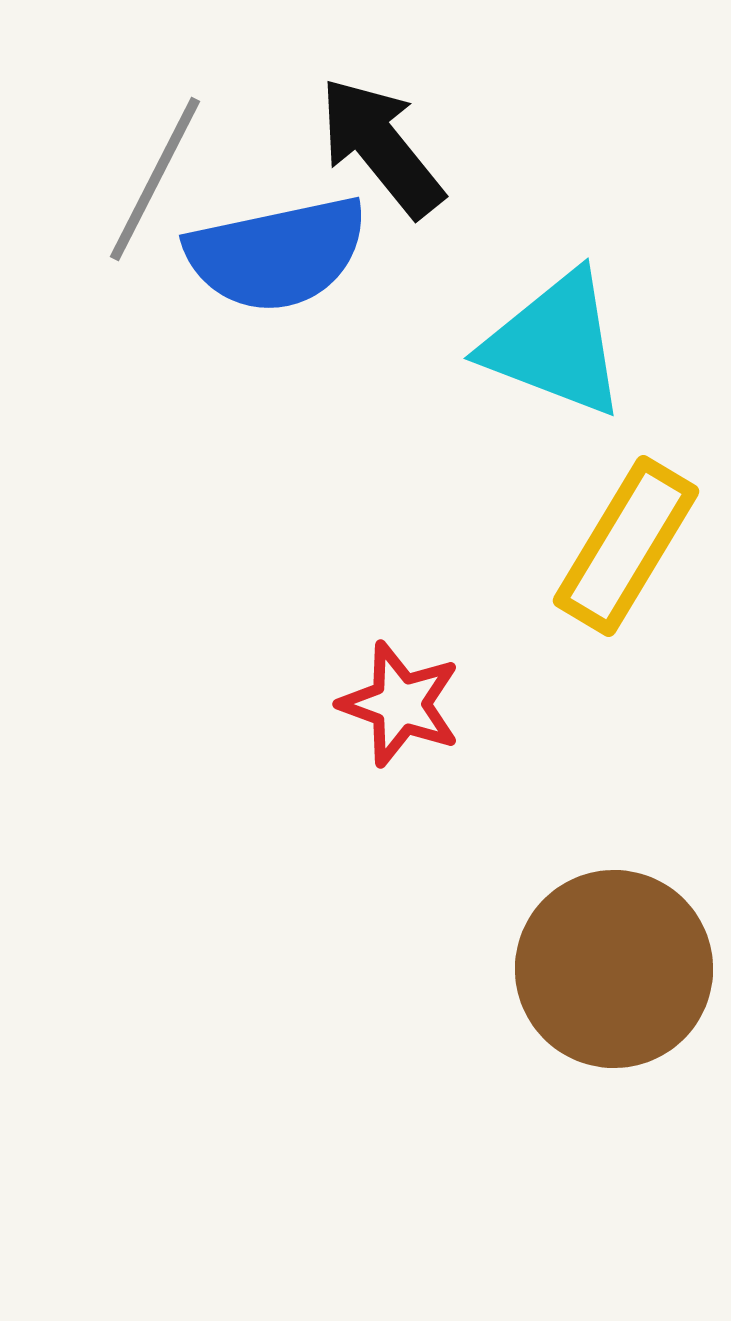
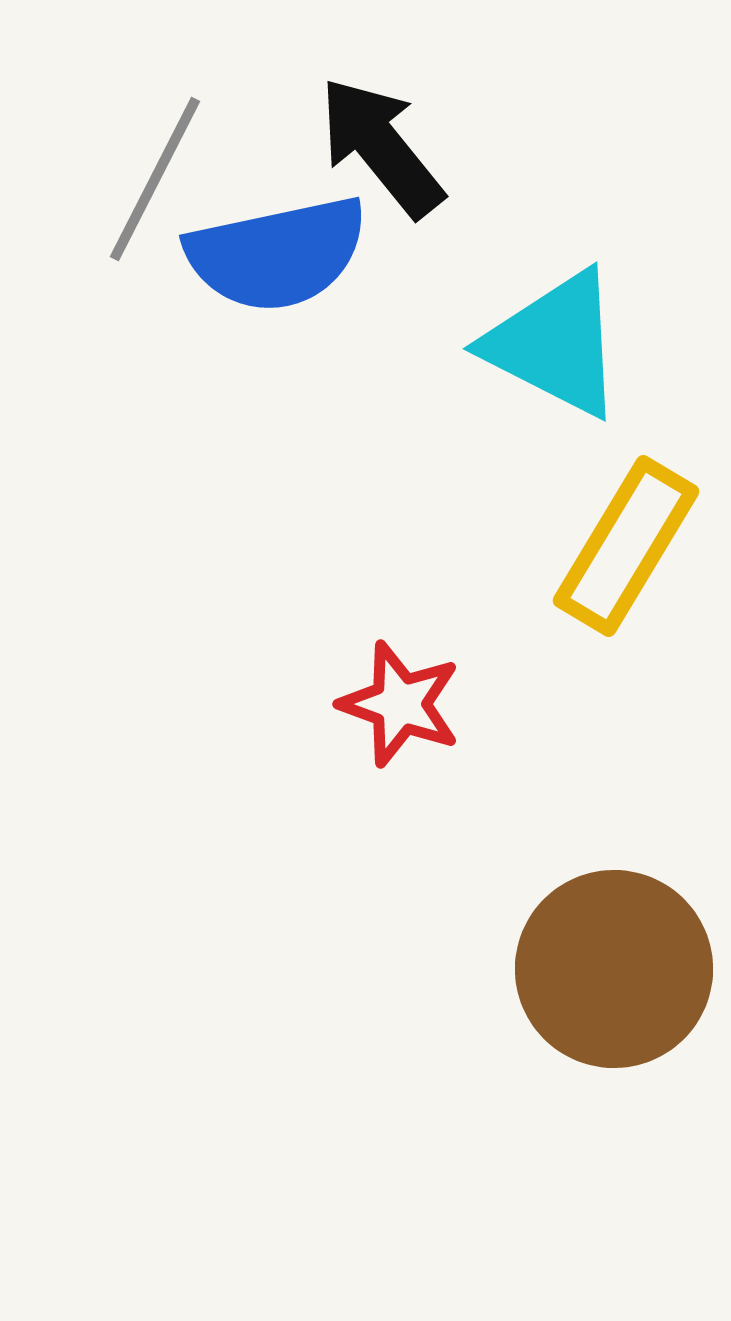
cyan triangle: rotated 6 degrees clockwise
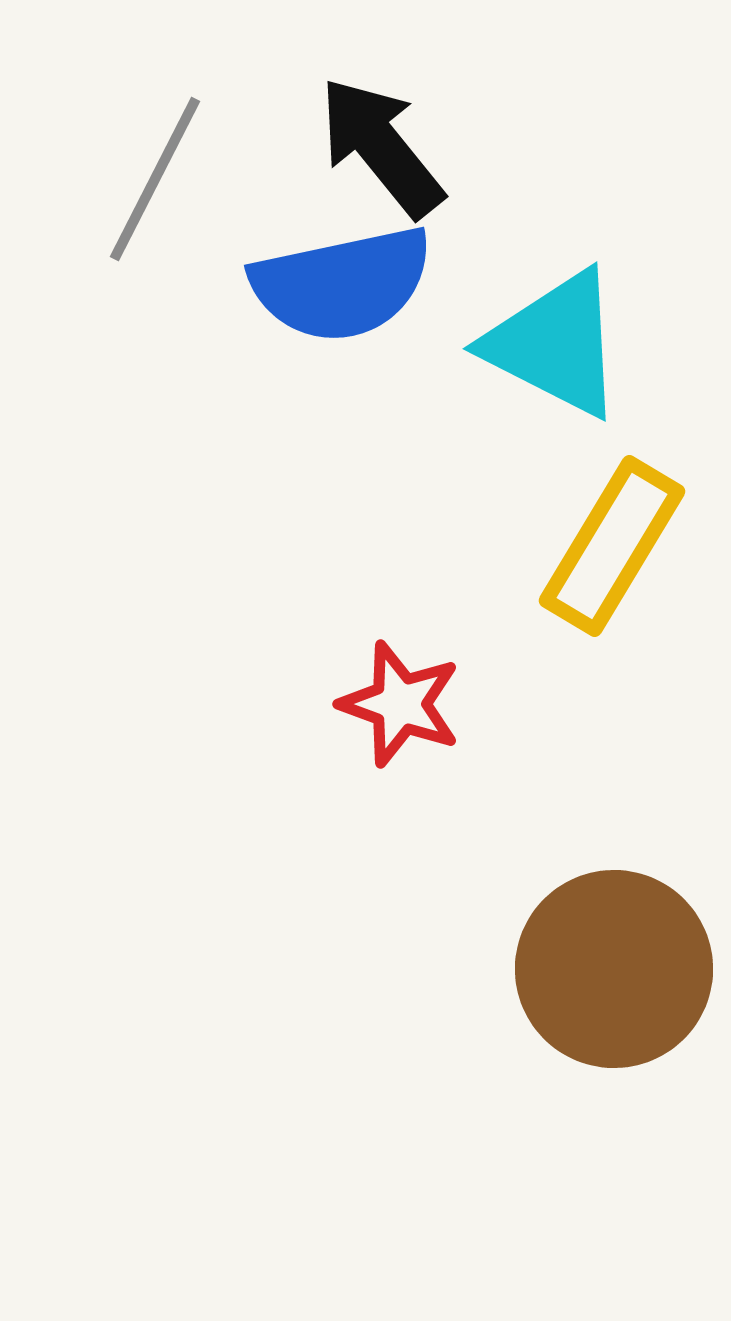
blue semicircle: moved 65 px right, 30 px down
yellow rectangle: moved 14 px left
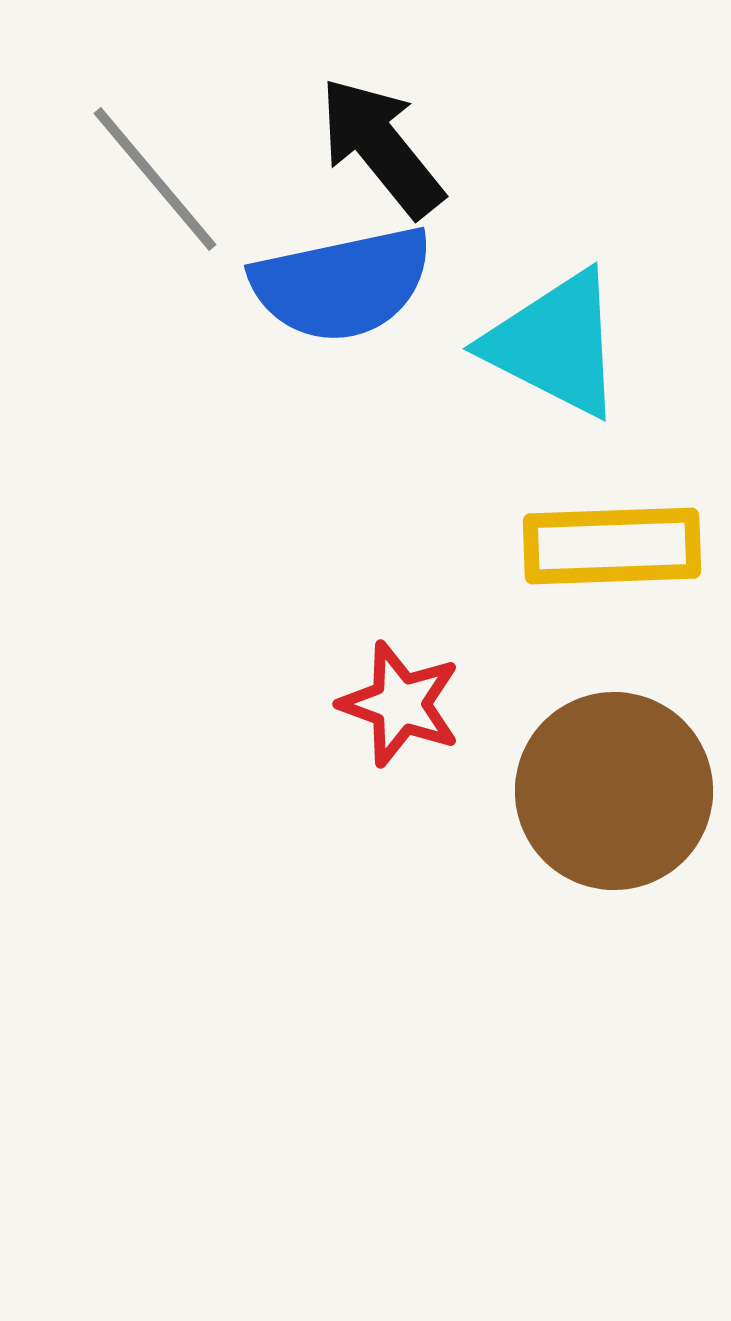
gray line: rotated 67 degrees counterclockwise
yellow rectangle: rotated 57 degrees clockwise
brown circle: moved 178 px up
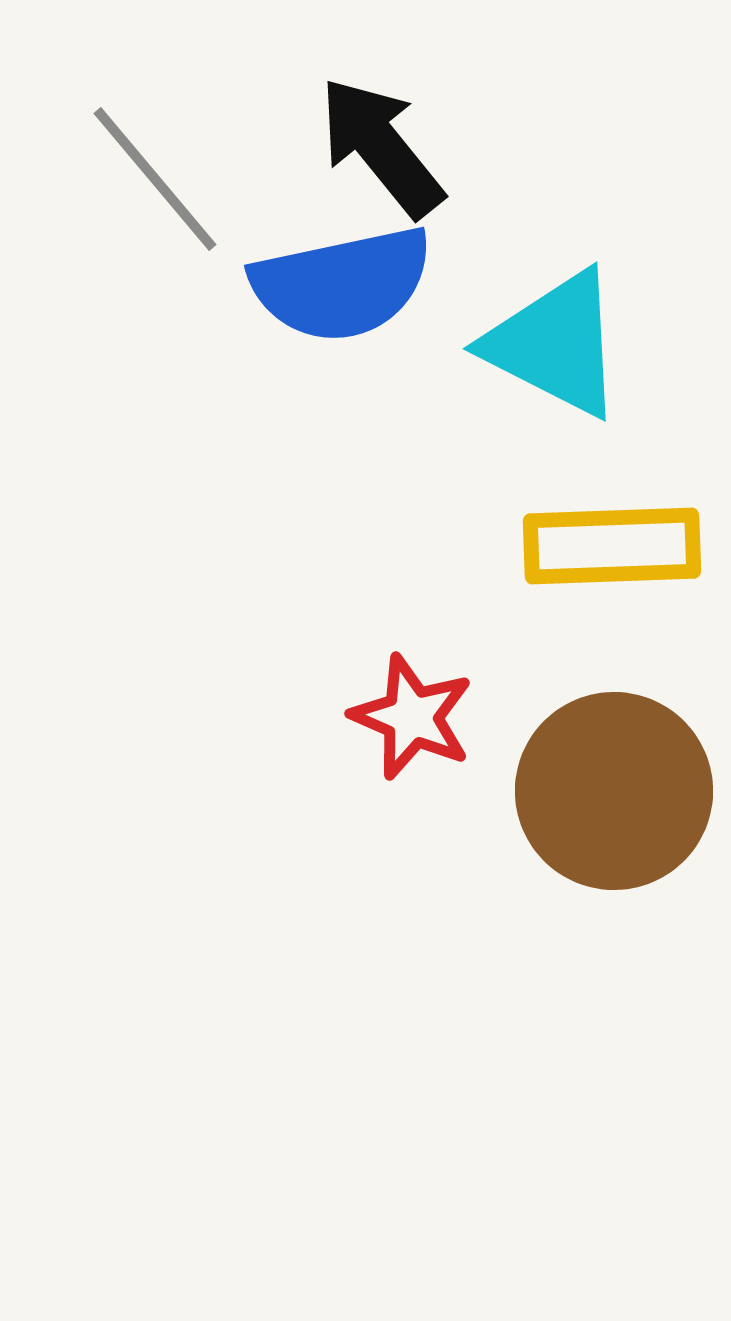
red star: moved 12 px right, 13 px down; rotated 3 degrees clockwise
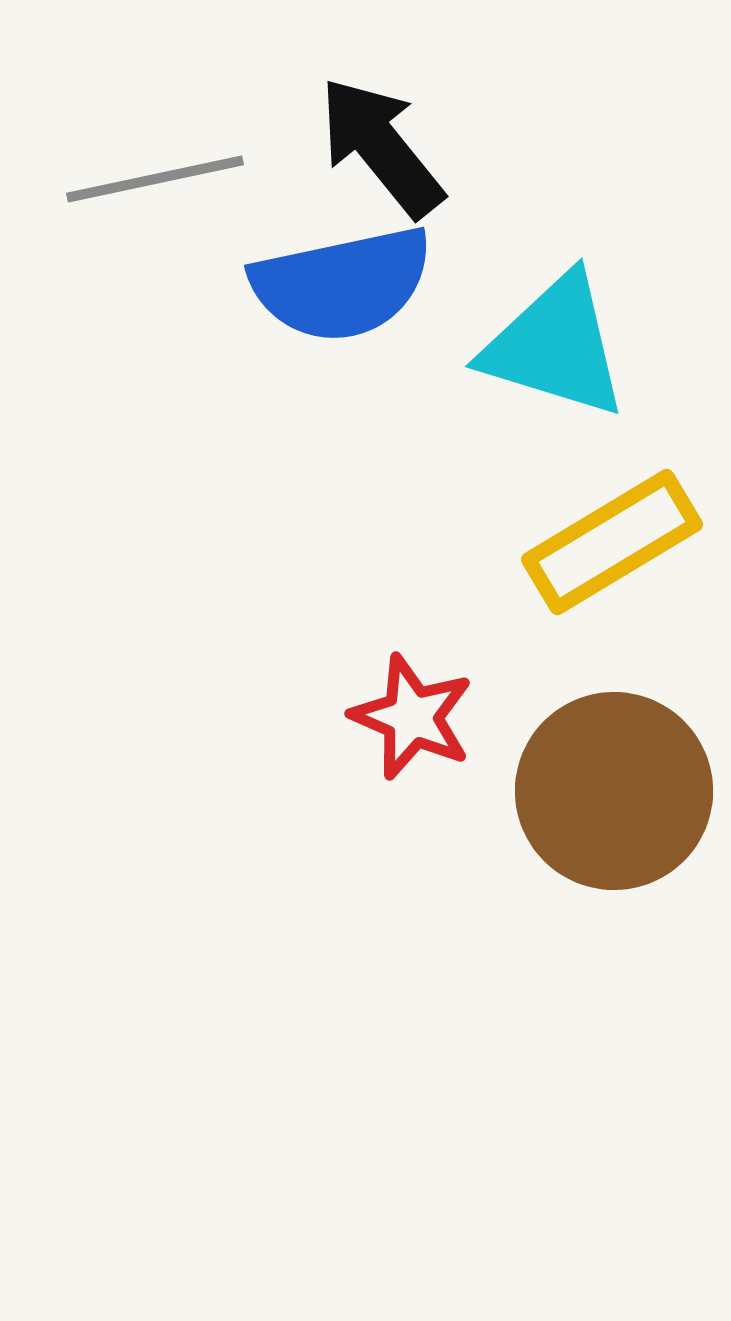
gray line: rotated 62 degrees counterclockwise
cyan triangle: moved 2 px down; rotated 10 degrees counterclockwise
yellow rectangle: moved 4 px up; rotated 29 degrees counterclockwise
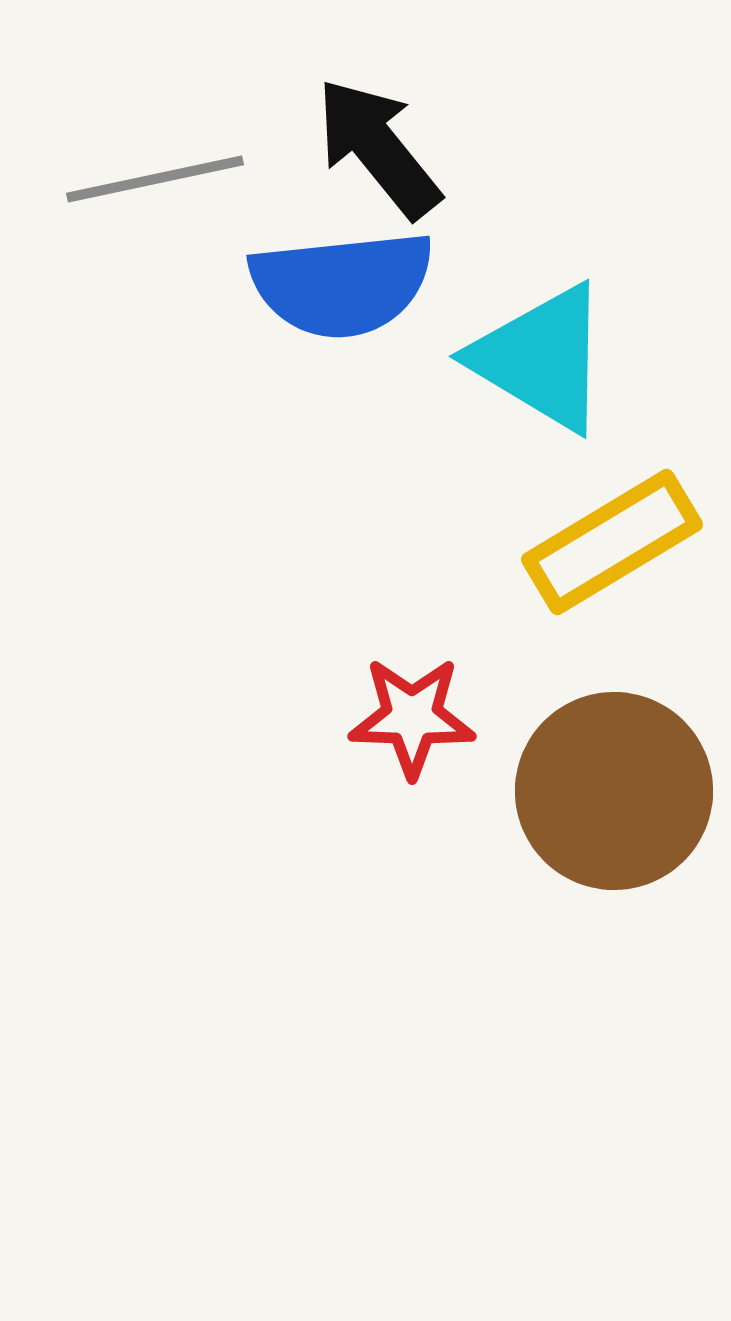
black arrow: moved 3 px left, 1 px down
blue semicircle: rotated 6 degrees clockwise
cyan triangle: moved 14 px left, 12 px down; rotated 14 degrees clockwise
red star: rotated 21 degrees counterclockwise
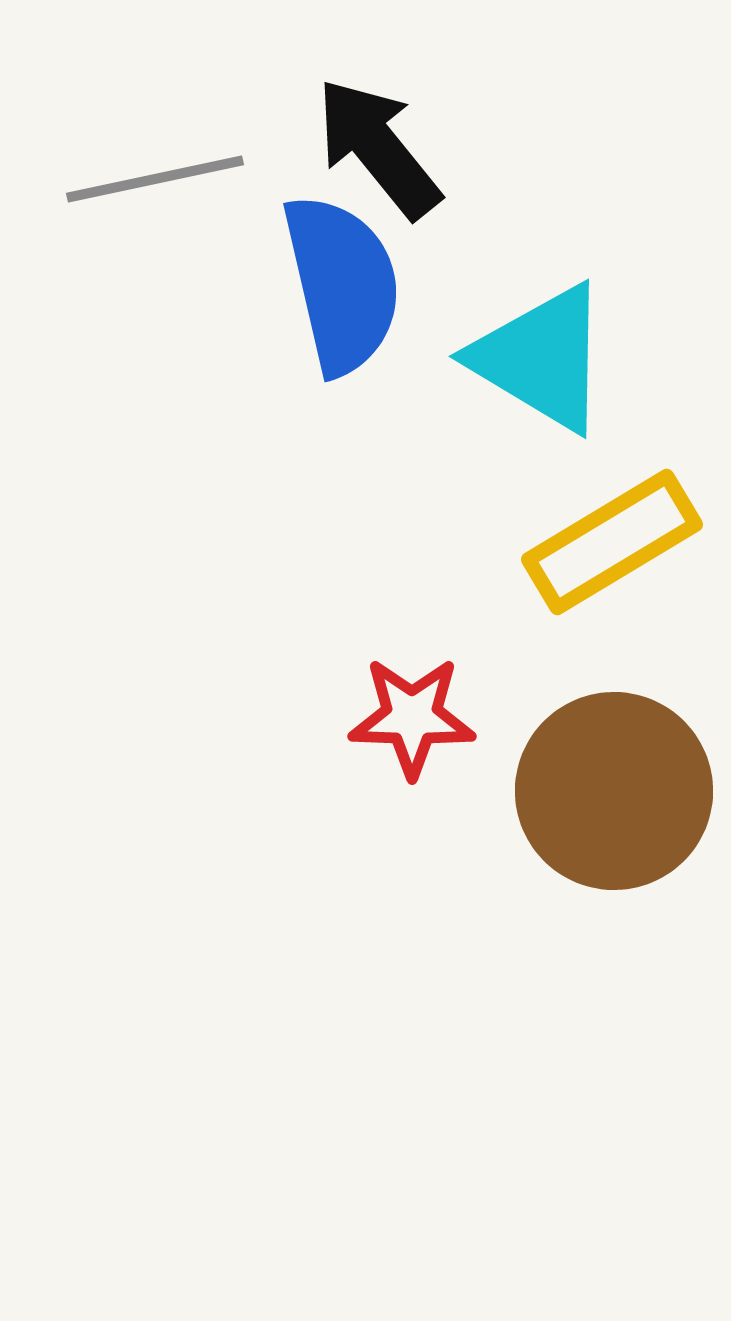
blue semicircle: rotated 97 degrees counterclockwise
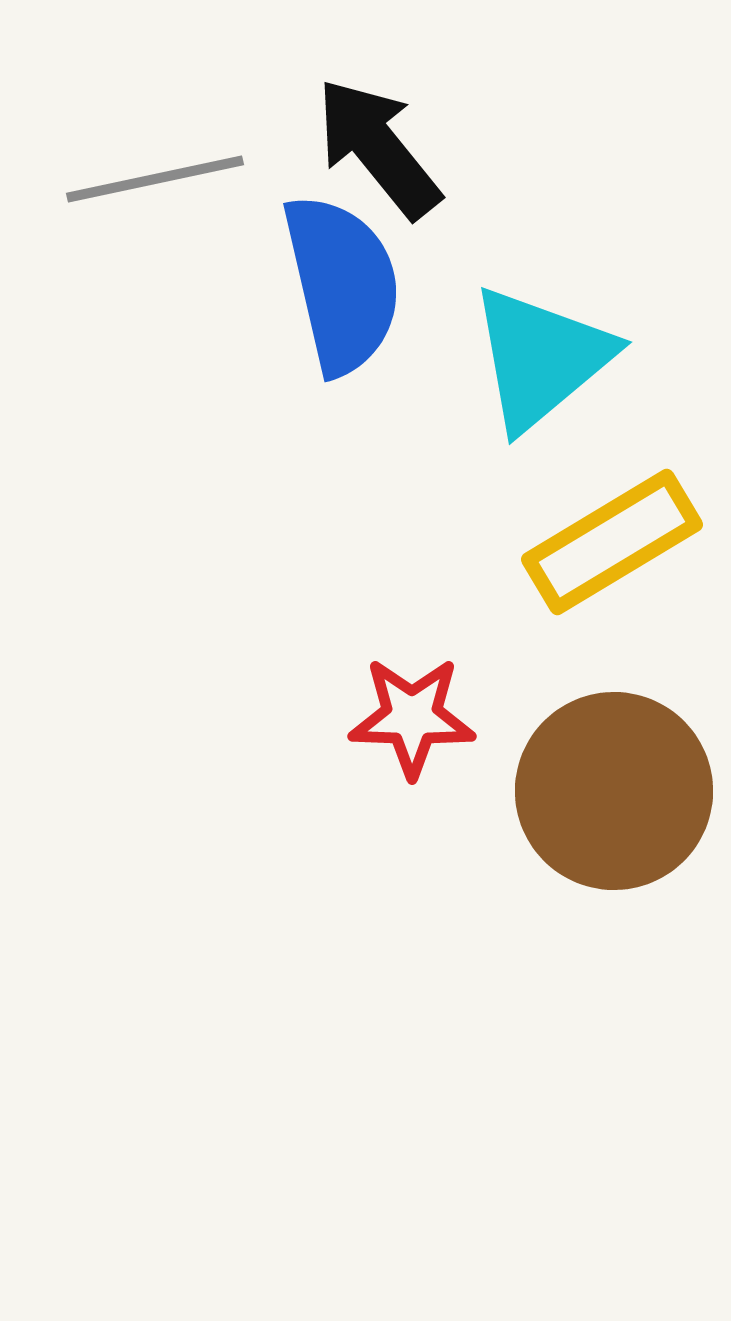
cyan triangle: rotated 49 degrees clockwise
